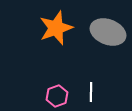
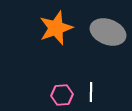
pink hexagon: moved 5 px right, 1 px up; rotated 15 degrees clockwise
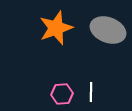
gray ellipse: moved 2 px up
pink hexagon: moved 1 px up
